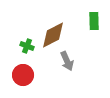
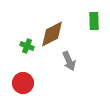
brown diamond: moved 1 px left, 1 px up
gray arrow: moved 2 px right
red circle: moved 8 px down
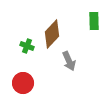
brown diamond: rotated 20 degrees counterclockwise
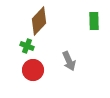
brown diamond: moved 13 px left, 13 px up
red circle: moved 10 px right, 13 px up
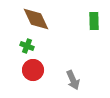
brown diamond: moved 3 px left, 2 px up; rotated 68 degrees counterclockwise
gray arrow: moved 4 px right, 19 px down
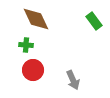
green rectangle: rotated 36 degrees counterclockwise
green cross: moved 1 px left, 1 px up; rotated 16 degrees counterclockwise
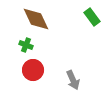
green rectangle: moved 2 px left, 4 px up
green cross: rotated 16 degrees clockwise
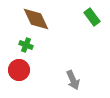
red circle: moved 14 px left
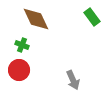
green cross: moved 4 px left
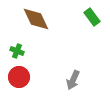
green cross: moved 5 px left, 6 px down
red circle: moved 7 px down
gray arrow: rotated 48 degrees clockwise
